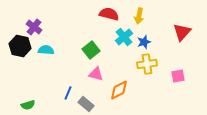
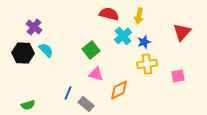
cyan cross: moved 1 px left, 1 px up
black hexagon: moved 3 px right, 7 px down; rotated 10 degrees counterclockwise
cyan semicircle: rotated 42 degrees clockwise
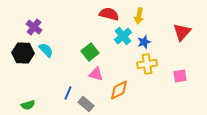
green square: moved 1 px left, 2 px down
pink square: moved 2 px right
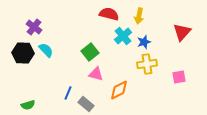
pink square: moved 1 px left, 1 px down
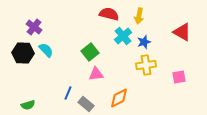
red triangle: rotated 42 degrees counterclockwise
yellow cross: moved 1 px left, 1 px down
pink triangle: rotated 21 degrees counterclockwise
orange diamond: moved 8 px down
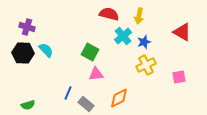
purple cross: moved 7 px left; rotated 21 degrees counterclockwise
green square: rotated 24 degrees counterclockwise
yellow cross: rotated 18 degrees counterclockwise
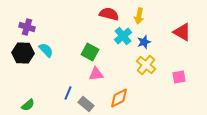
yellow cross: rotated 24 degrees counterclockwise
green semicircle: rotated 24 degrees counterclockwise
